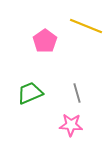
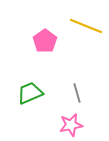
pink star: rotated 15 degrees counterclockwise
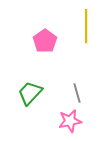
yellow line: rotated 68 degrees clockwise
green trapezoid: rotated 24 degrees counterclockwise
pink star: moved 1 px left, 4 px up
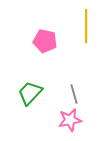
pink pentagon: rotated 25 degrees counterclockwise
gray line: moved 3 px left, 1 px down
pink star: moved 1 px up
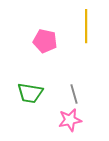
green trapezoid: rotated 124 degrees counterclockwise
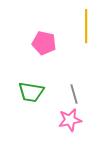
pink pentagon: moved 1 px left, 2 px down
green trapezoid: moved 1 px right, 1 px up
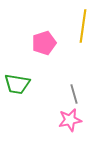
yellow line: moved 3 px left; rotated 8 degrees clockwise
pink pentagon: rotated 30 degrees counterclockwise
green trapezoid: moved 14 px left, 8 px up
